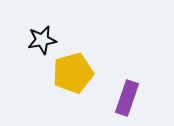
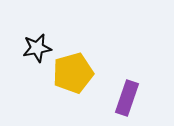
black star: moved 5 px left, 8 px down
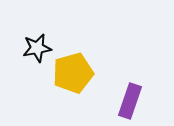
purple rectangle: moved 3 px right, 3 px down
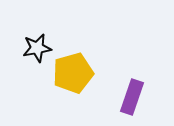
purple rectangle: moved 2 px right, 4 px up
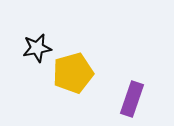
purple rectangle: moved 2 px down
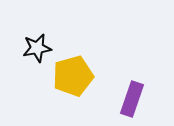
yellow pentagon: moved 3 px down
